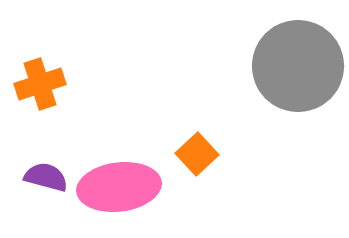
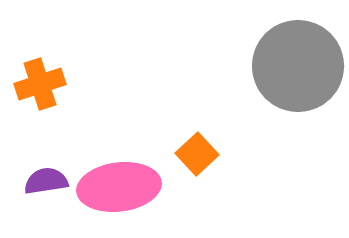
purple semicircle: moved 4 px down; rotated 24 degrees counterclockwise
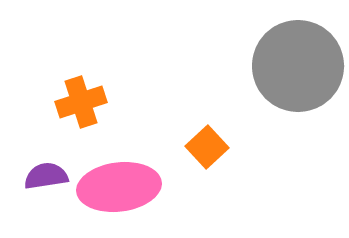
orange cross: moved 41 px right, 18 px down
orange square: moved 10 px right, 7 px up
purple semicircle: moved 5 px up
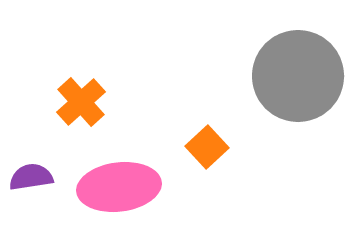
gray circle: moved 10 px down
orange cross: rotated 24 degrees counterclockwise
purple semicircle: moved 15 px left, 1 px down
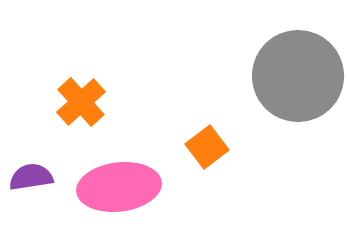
orange square: rotated 6 degrees clockwise
